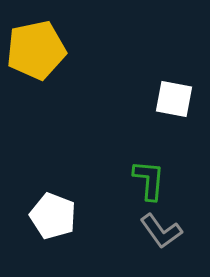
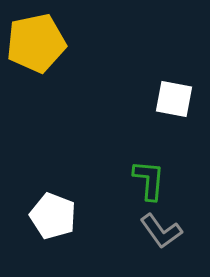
yellow pentagon: moved 7 px up
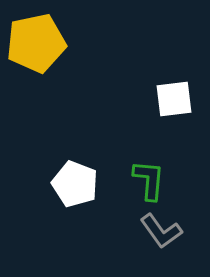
white square: rotated 18 degrees counterclockwise
white pentagon: moved 22 px right, 32 px up
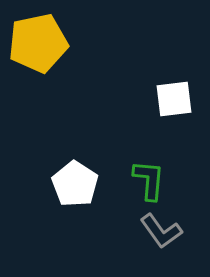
yellow pentagon: moved 2 px right
white pentagon: rotated 12 degrees clockwise
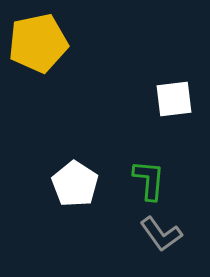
gray L-shape: moved 3 px down
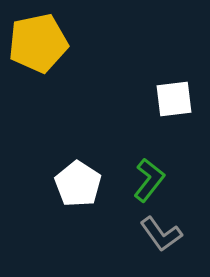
green L-shape: rotated 33 degrees clockwise
white pentagon: moved 3 px right
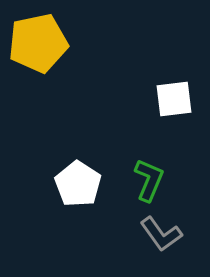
green L-shape: rotated 15 degrees counterclockwise
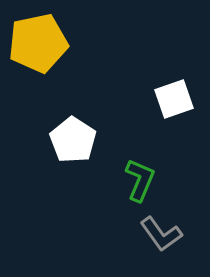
white square: rotated 12 degrees counterclockwise
green L-shape: moved 9 px left
white pentagon: moved 5 px left, 44 px up
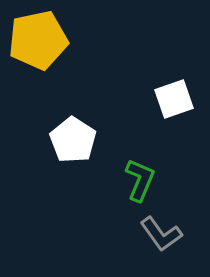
yellow pentagon: moved 3 px up
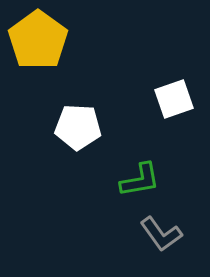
yellow pentagon: rotated 24 degrees counterclockwise
white pentagon: moved 5 px right, 13 px up; rotated 30 degrees counterclockwise
green L-shape: rotated 57 degrees clockwise
